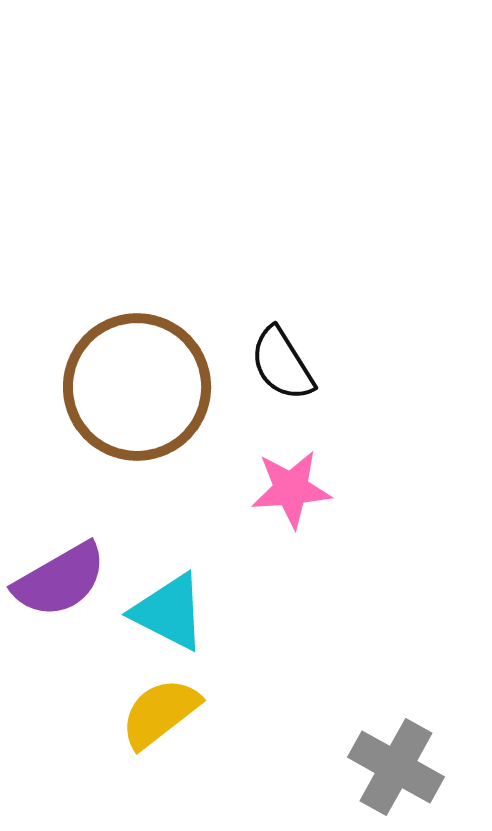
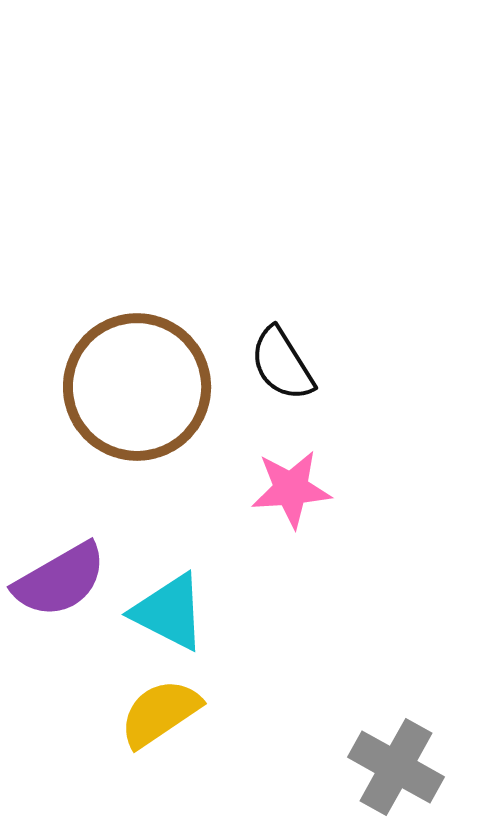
yellow semicircle: rotated 4 degrees clockwise
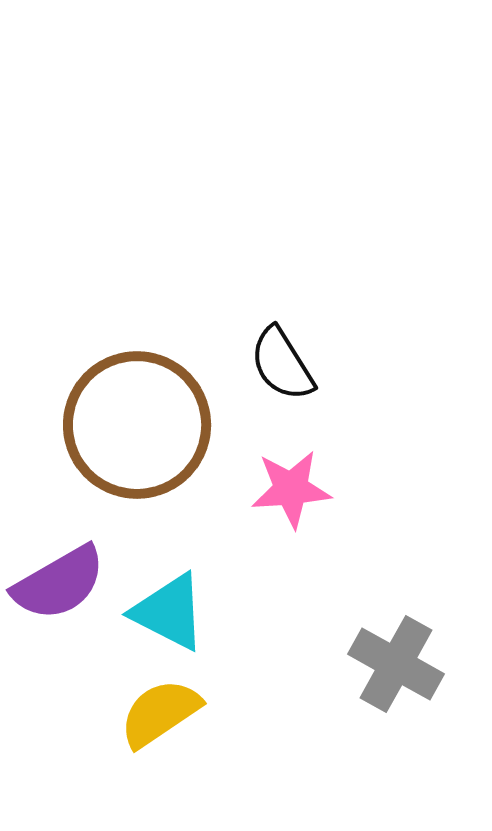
brown circle: moved 38 px down
purple semicircle: moved 1 px left, 3 px down
gray cross: moved 103 px up
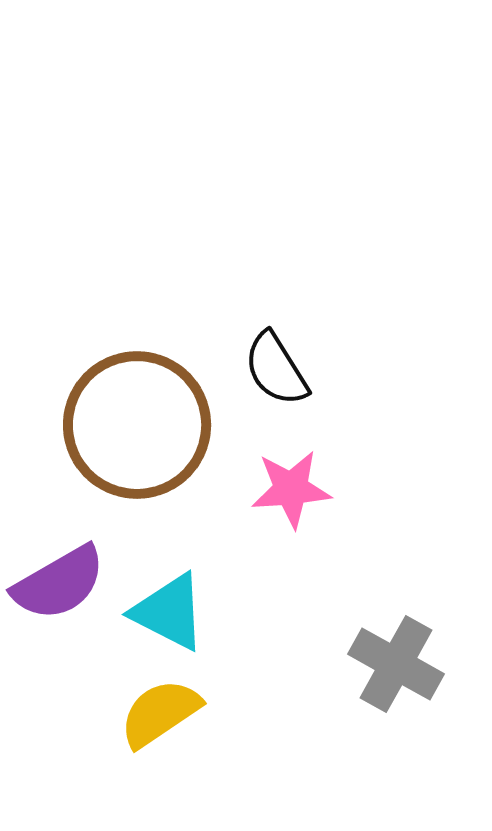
black semicircle: moved 6 px left, 5 px down
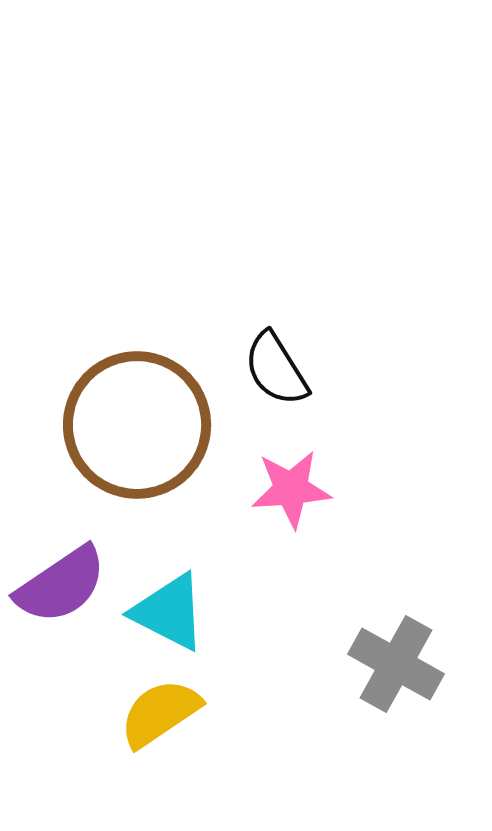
purple semicircle: moved 2 px right, 2 px down; rotated 4 degrees counterclockwise
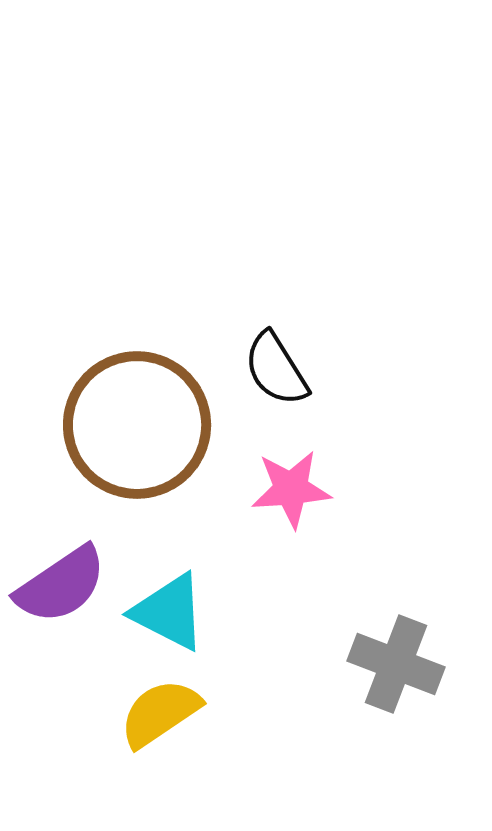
gray cross: rotated 8 degrees counterclockwise
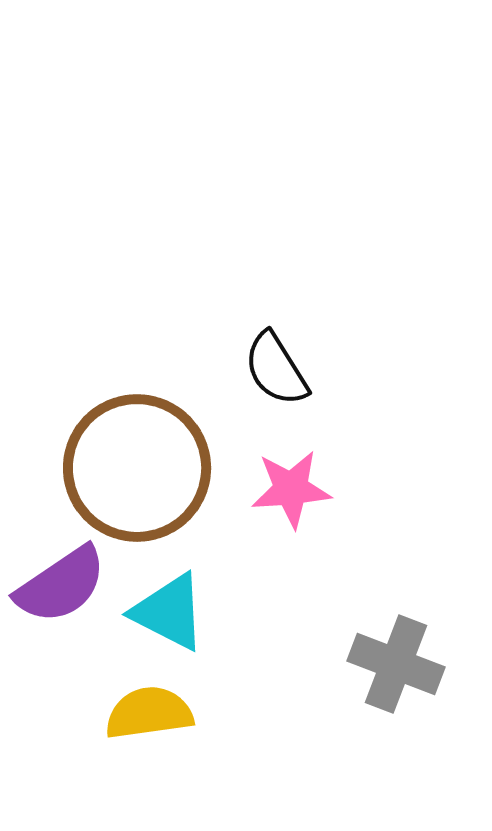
brown circle: moved 43 px down
yellow semicircle: moved 11 px left; rotated 26 degrees clockwise
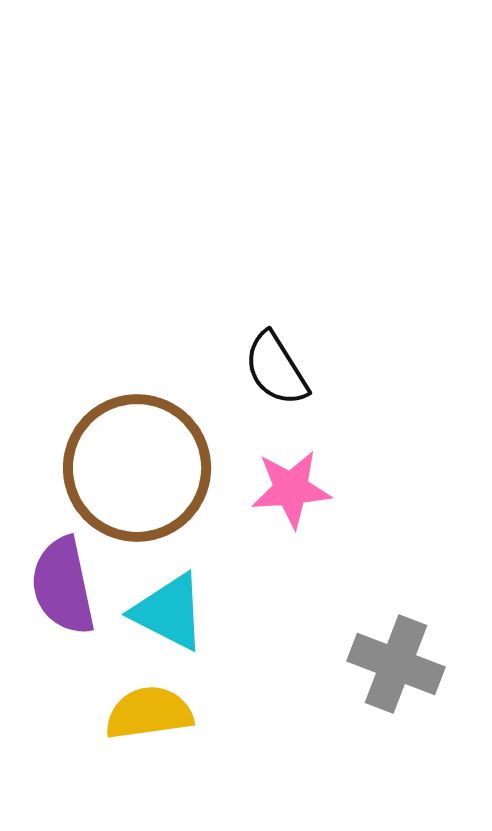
purple semicircle: moved 2 px right, 1 px down; rotated 112 degrees clockwise
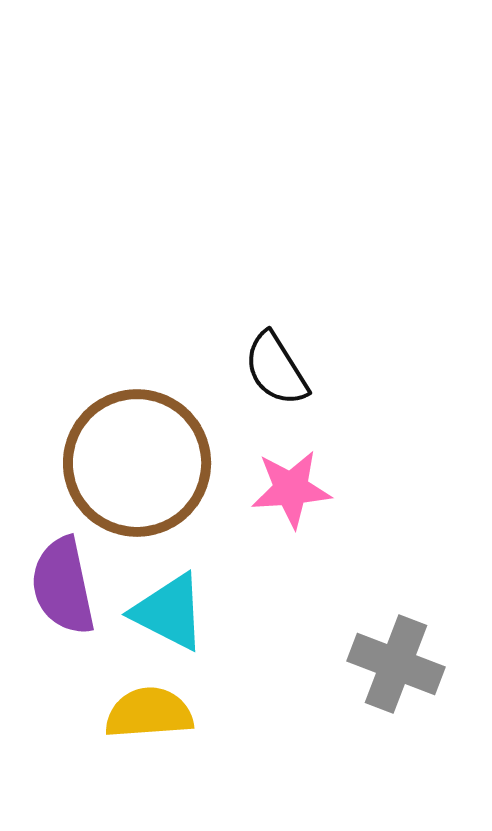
brown circle: moved 5 px up
yellow semicircle: rotated 4 degrees clockwise
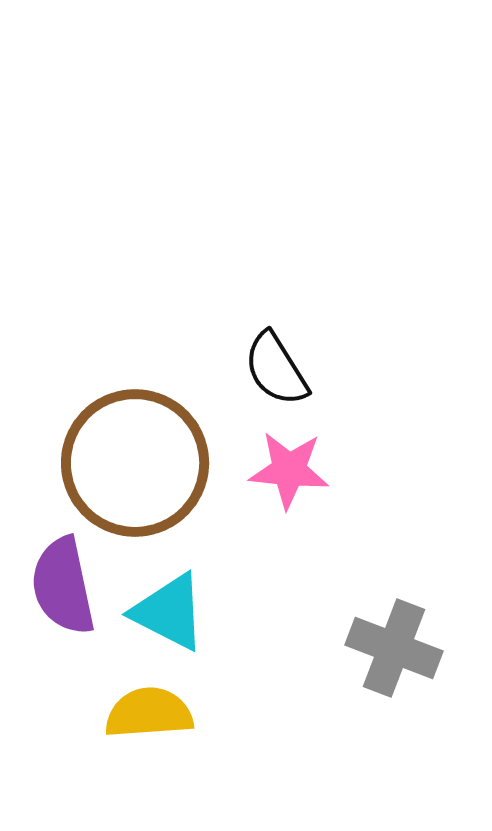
brown circle: moved 2 px left
pink star: moved 2 px left, 19 px up; rotated 10 degrees clockwise
gray cross: moved 2 px left, 16 px up
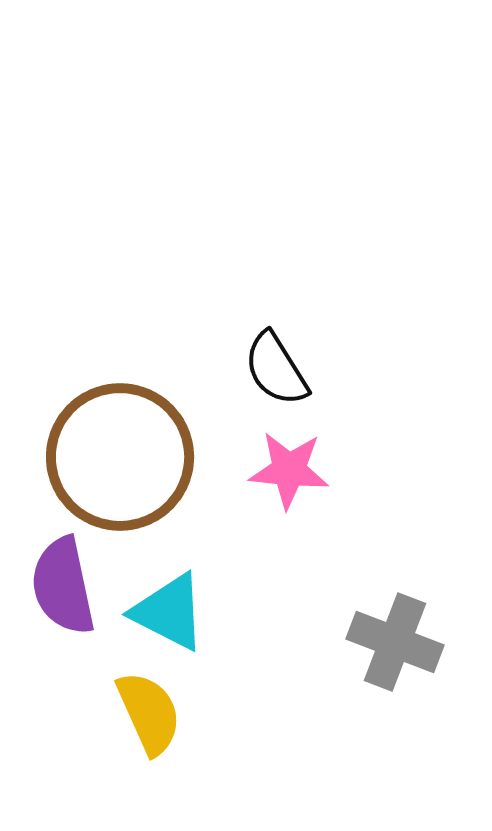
brown circle: moved 15 px left, 6 px up
gray cross: moved 1 px right, 6 px up
yellow semicircle: rotated 70 degrees clockwise
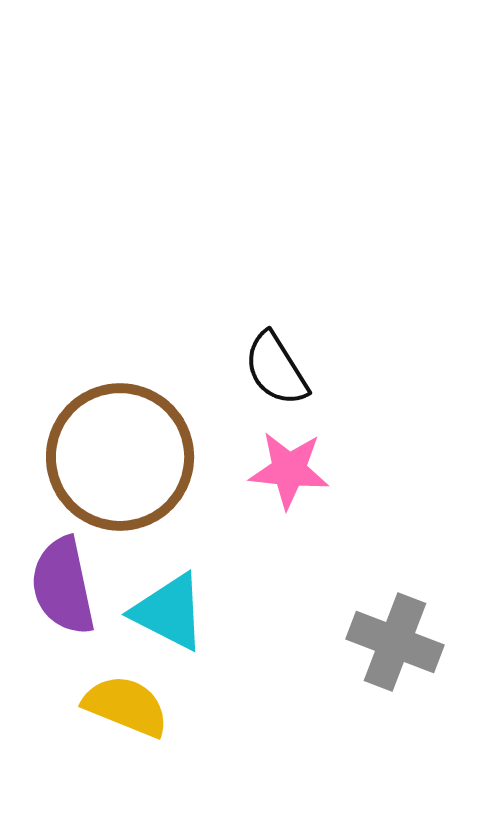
yellow semicircle: moved 23 px left, 7 px up; rotated 44 degrees counterclockwise
